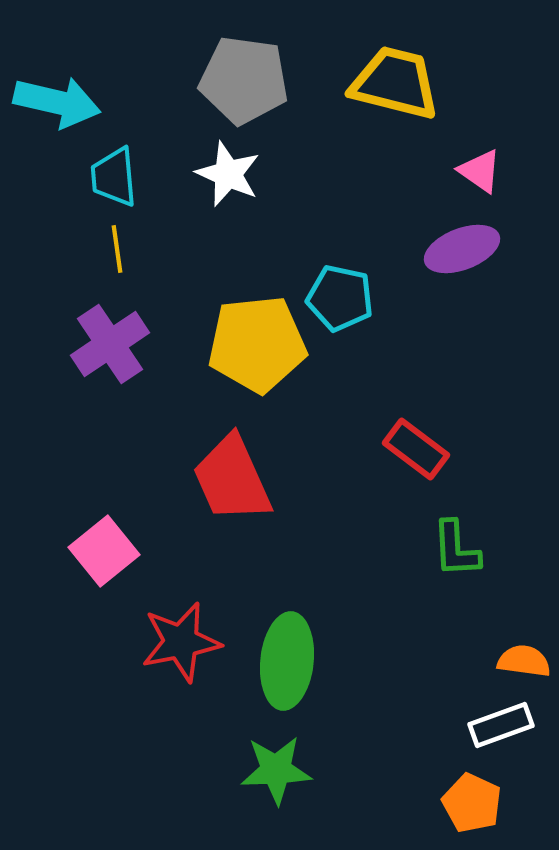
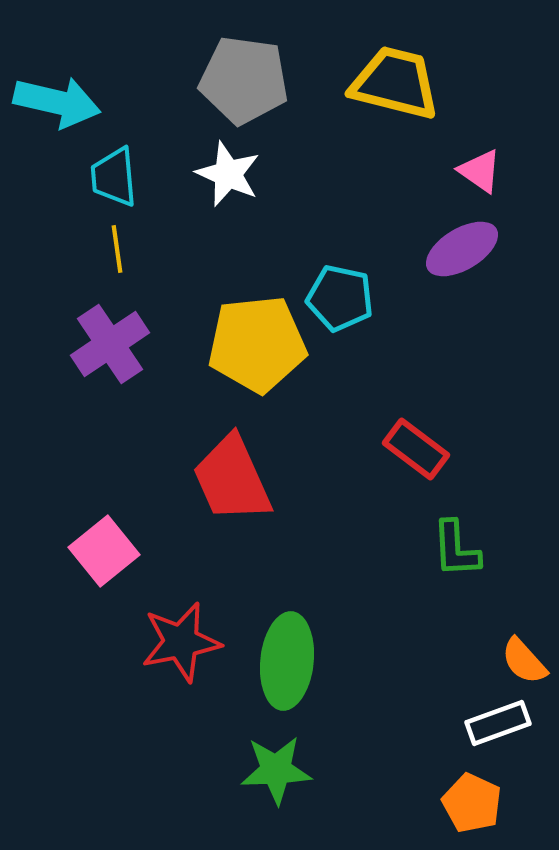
purple ellipse: rotated 10 degrees counterclockwise
orange semicircle: rotated 140 degrees counterclockwise
white rectangle: moved 3 px left, 2 px up
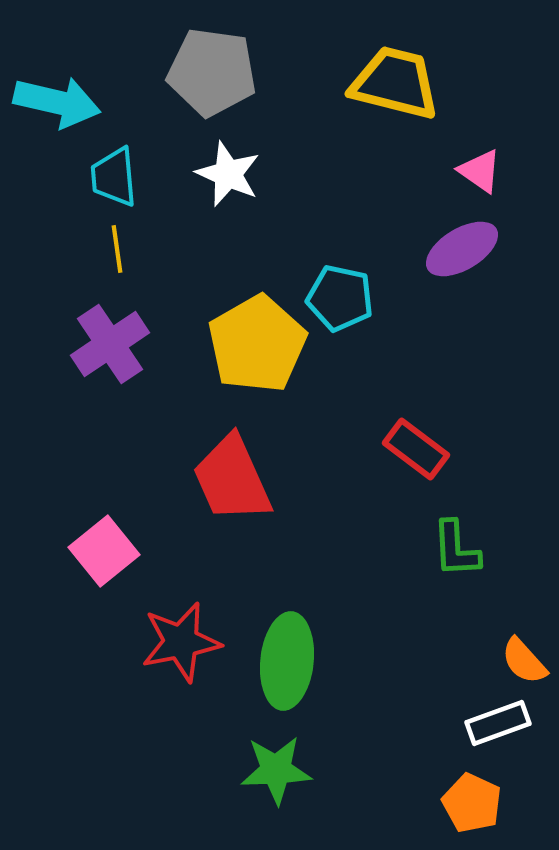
gray pentagon: moved 32 px left, 8 px up
yellow pentagon: rotated 24 degrees counterclockwise
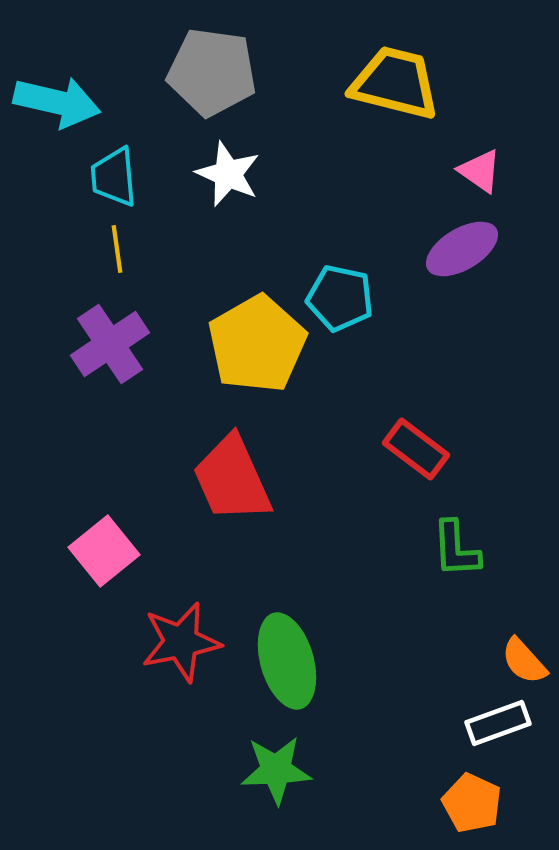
green ellipse: rotated 22 degrees counterclockwise
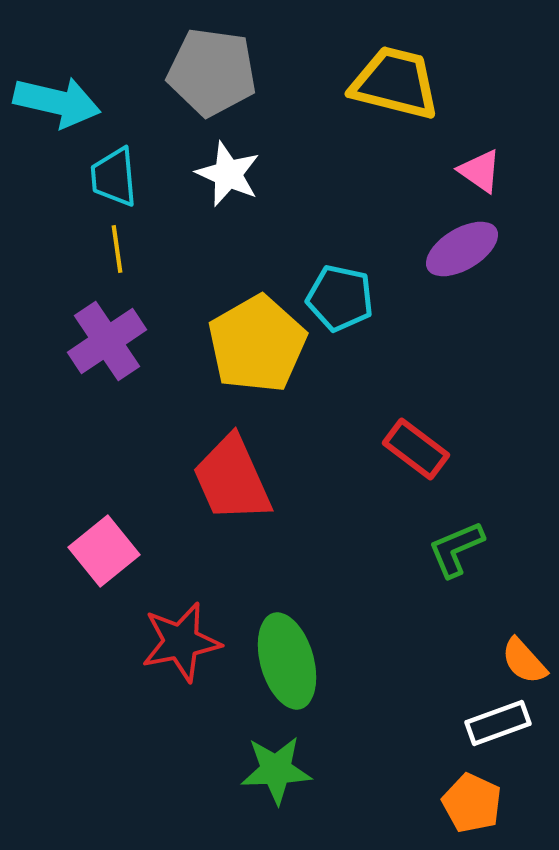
purple cross: moved 3 px left, 3 px up
green L-shape: rotated 70 degrees clockwise
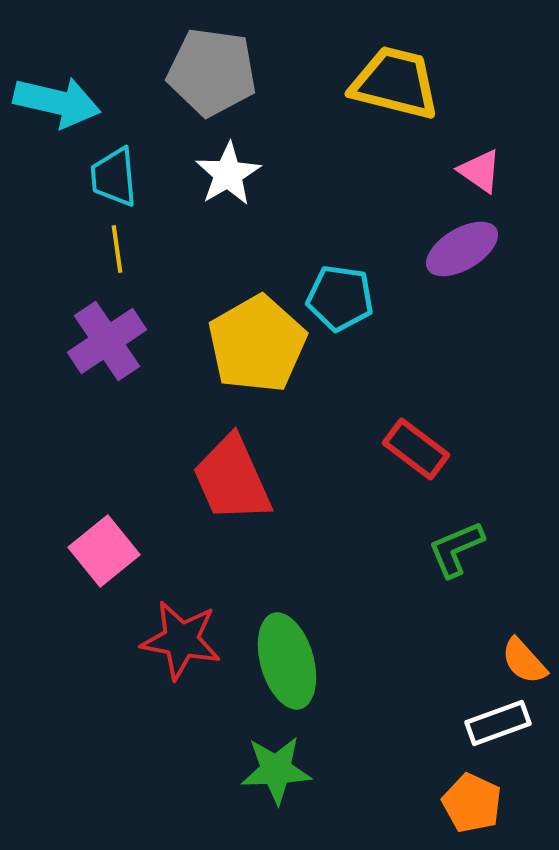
white star: rotated 18 degrees clockwise
cyan pentagon: rotated 4 degrees counterclockwise
red star: moved 2 px up; rotated 22 degrees clockwise
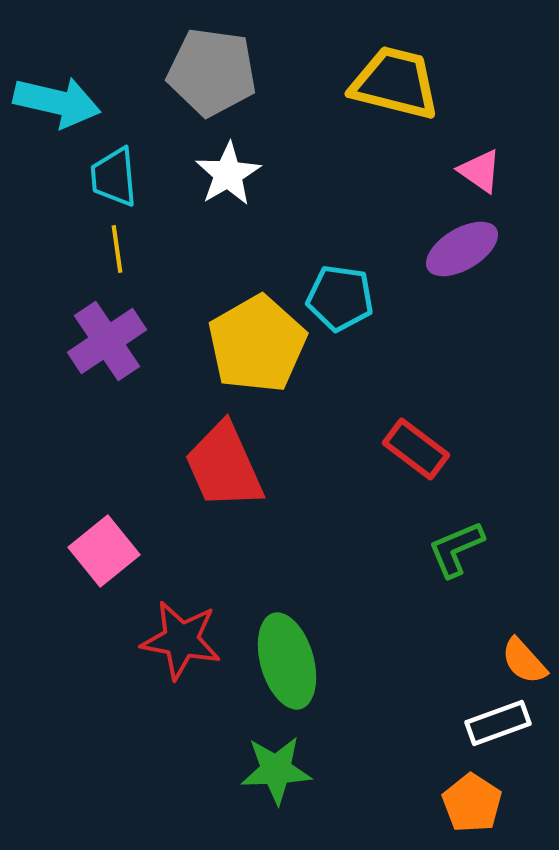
red trapezoid: moved 8 px left, 13 px up
orange pentagon: rotated 8 degrees clockwise
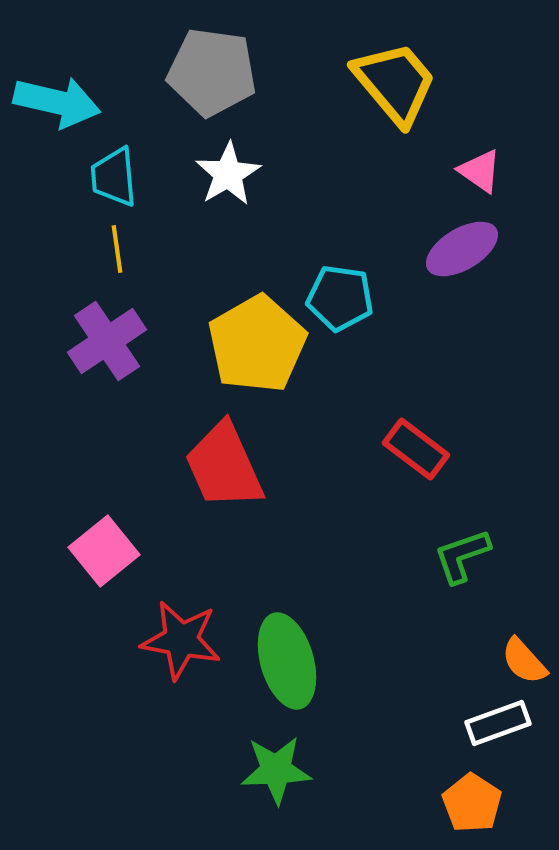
yellow trapezoid: rotated 36 degrees clockwise
green L-shape: moved 6 px right, 7 px down; rotated 4 degrees clockwise
